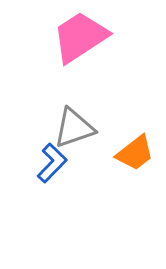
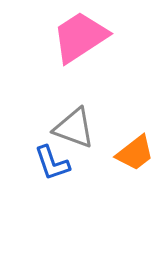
gray triangle: rotated 39 degrees clockwise
blue L-shape: rotated 117 degrees clockwise
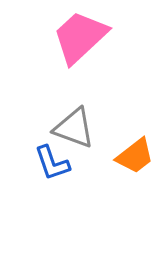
pink trapezoid: rotated 10 degrees counterclockwise
orange trapezoid: moved 3 px down
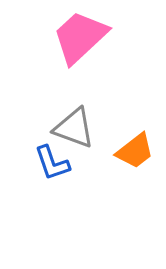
orange trapezoid: moved 5 px up
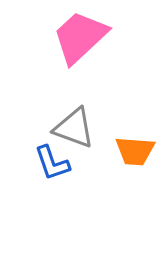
orange trapezoid: rotated 42 degrees clockwise
